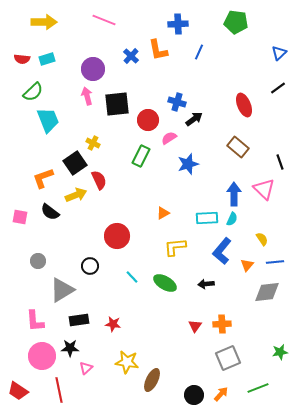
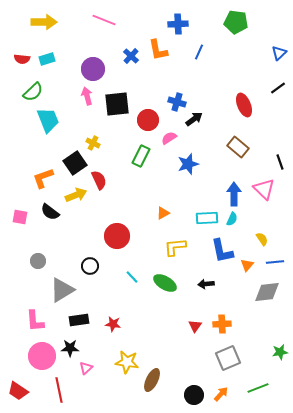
blue L-shape at (222, 251): rotated 52 degrees counterclockwise
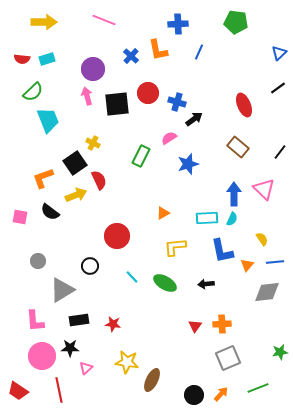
red circle at (148, 120): moved 27 px up
black line at (280, 162): moved 10 px up; rotated 56 degrees clockwise
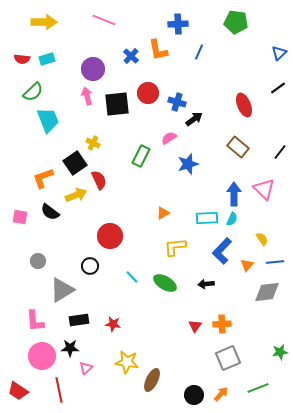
red circle at (117, 236): moved 7 px left
blue L-shape at (222, 251): rotated 56 degrees clockwise
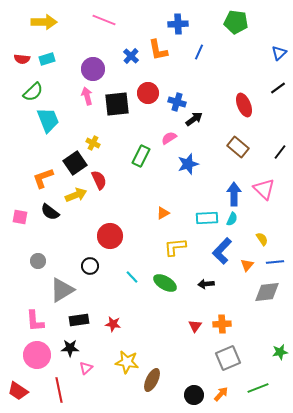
pink circle at (42, 356): moved 5 px left, 1 px up
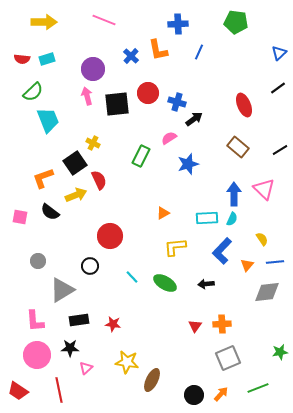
black line at (280, 152): moved 2 px up; rotated 21 degrees clockwise
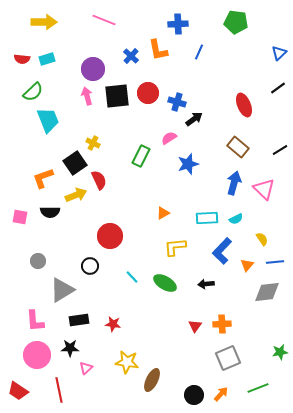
black square at (117, 104): moved 8 px up
blue arrow at (234, 194): moved 11 px up; rotated 15 degrees clockwise
black semicircle at (50, 212): rotated 36 degrees counterclockwise
cyan semicircle at (232, 219): moved 4 px right; rotated 40 degrees clockwise
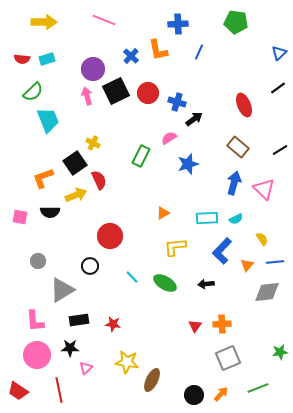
black square at (117, 96): moved 1 px left, 5 px up; rotated 20 degrees counterclockwise
